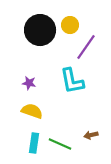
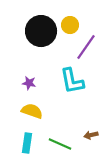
black circle: moved 1 px right, 1 px down
cyan rectangle: moved 7 px left
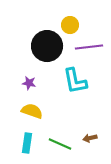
black circle: moved 6 px right, 15 px down
purple line: moved 3 px right; rotated 48 degrees clockwise
cyan L-shape: moved 3 px right
brown arrow: moved 1 px left, 3 px down
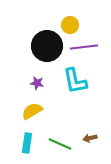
purple line: moved 5 px left
purple star: moved 8 px right
yellow semicircle: rotated 50 degrees counterclockwise
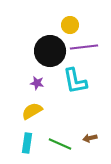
black circle: moved 3 px right, 5 px down
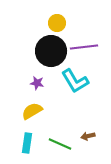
yellow circle: moved 13 px left, 2 px up
black circle: moved 1 px right
cyan L-shape: rotated 20 degrees counterclockwise
brown arrow: moved 2 px left, 2 px up
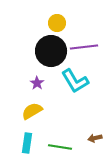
purple star: rotated 24 degrees clockwise
brown arrow: moved 7 px right, 2 px down
green line: moved 3 px down; rotated 15 degrees counterclockwise
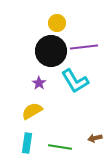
purple star: moved 2 px right
